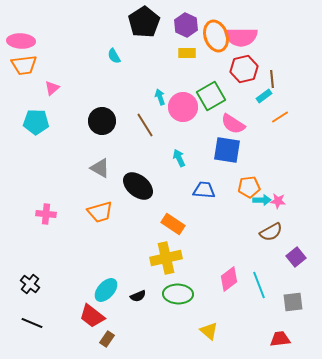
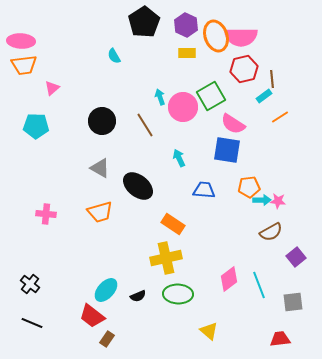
cyan pentagon at (36, 122): moved 4 px down
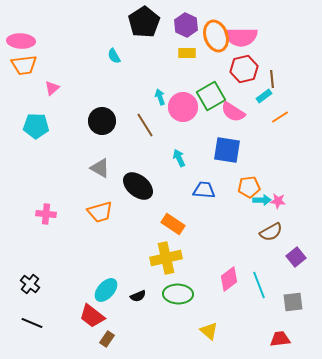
pink semicircle at (233, 124): moved 12 px up
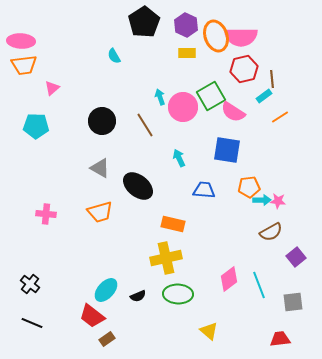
orange rectangle at (173, 224): rotated 20 degrees counterclockwise
brown rectangle at (107, 339): rotated 21 degrees clockwise
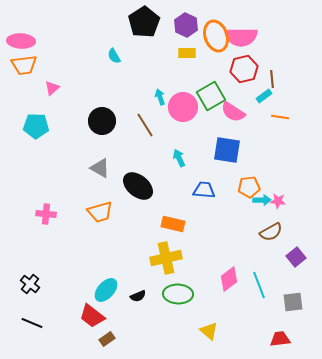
orange line at (280, 117): rotated 42 degrees clockwise
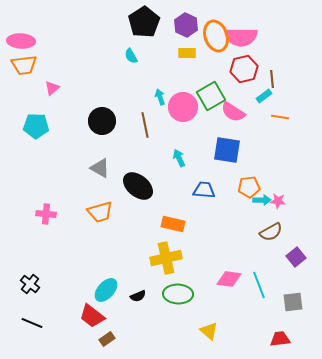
cyan semicircle at (114, 56): moved 17 px right
brown line at (145, 125): rotated 20 degrees clockwise
pink diamond at (229, 279): rotated 45 degrees clockwise
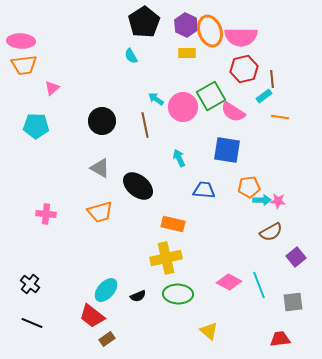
orange ellipse at (216, 36): moved 6 px left, 5 px up
cyan arrow at (160, 97): moved 4 px left, 2 px down; rotated 35 degrees counterclockwise
pink diamond at (229, 279): moved 3 px down; rotated 20 degrees clockwise
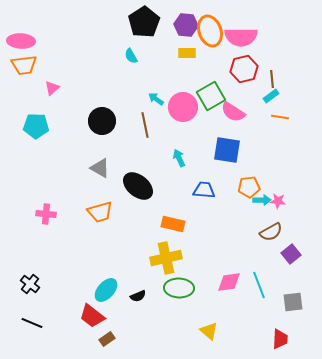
purple hexagon at (186, 25): rotated 20 degrees counterclockwise
cyan rectangle at (264, 96): moved 7 px right
purple square at (296, 257): moved 5 px left, 3 px up
pink diamond at (229, 282): rotated 35 degrees counterclockwise
green ellipse at (178, 294): moved 1 px right, 6 px up
red trapezoid at (280, 339): rotated 100 degrees clockwise
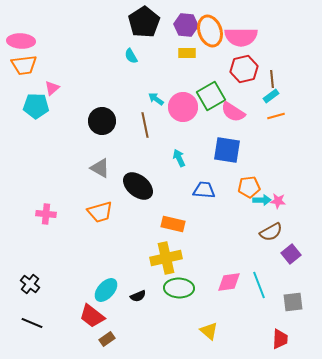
orange line at (280, 117): moved 4 px left, 1 px up; rotated 24 degrees counterclockwise
cyan pentagon at (36, 126): moved 20 px up
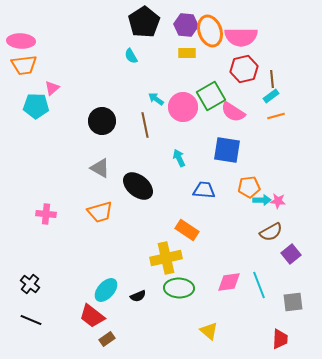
orange rectangle at (173, 224): moved 14 px right, 6 px down; rotated 20 degrees clockwise
black line at (32, 323): moved 1 px left, 3 px up
